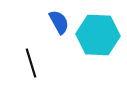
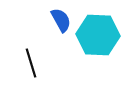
blue semicircle: moved 2 px right, 2 px up
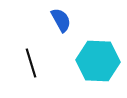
cyan hexagon: moved 26 px down
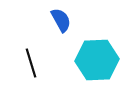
cyan hexagon: moved 1 px left, 1 px up; rotated 6 degrees counterclockwise
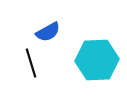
blue semicircle: moved 13 px left, 12 px down; rotated 90 degrees clockwise
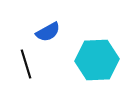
black line: moved 5 px left, 1 px down
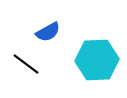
black line: rotated 36 degrees counterclockwise
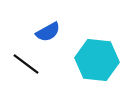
cyan hexagon: rotated 9 degrees clockwise
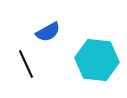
black line: rotated 28 degrees clockwise
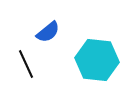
blue semicircle: rotated 10 degrees counterclockwise
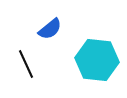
blue semicircle: moved 2 px right, 3 px up
